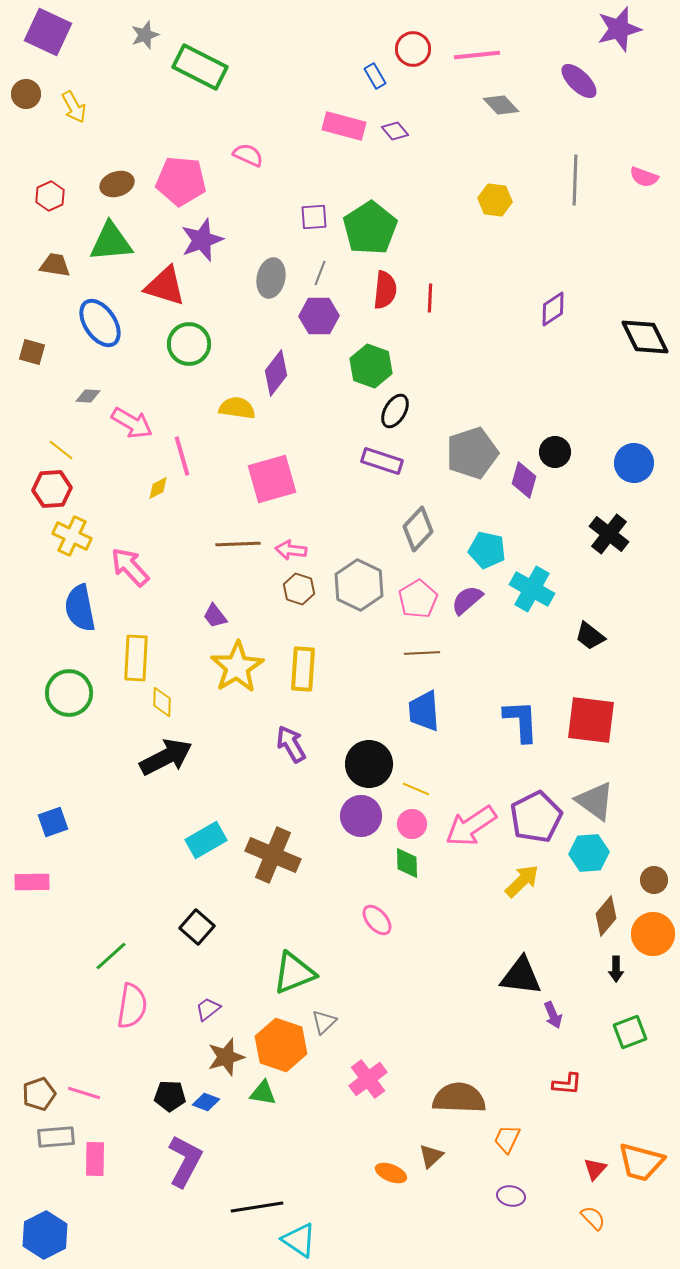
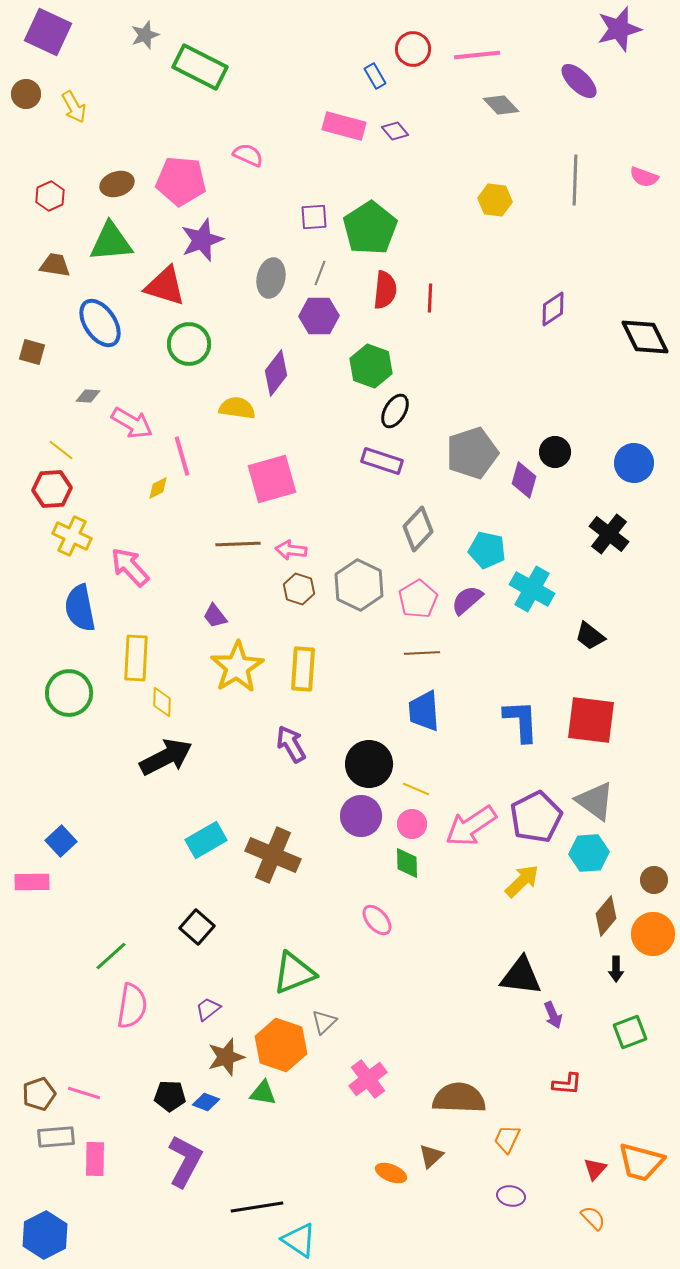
blue square at (53, 822): moved 8 px right, 19 px down; rotated 24 degrees counterclockwise
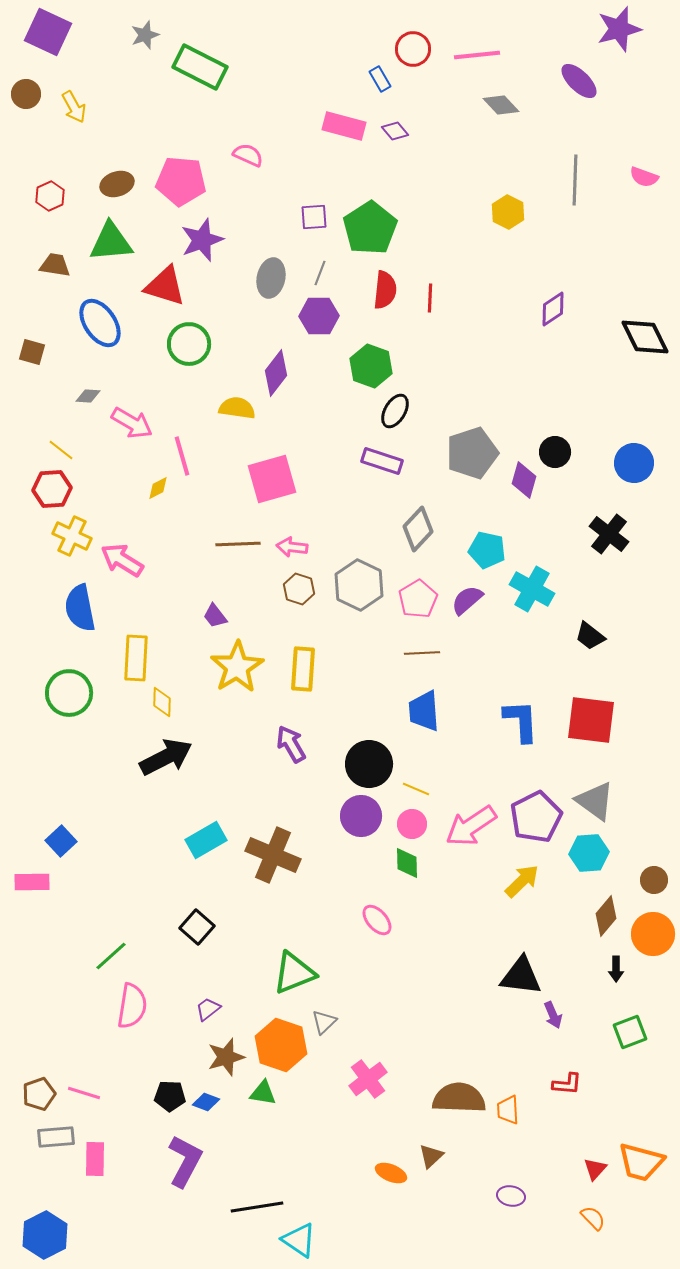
blue rectangle at (375, 76): moved 5 px right, 3 px down
yellow hexagon at (495, 200): moved 13 px right, 12 px down; rotated 20 degrees clockwise
pink arrow at (291, 550): moved 1 px right, 3 px up
pink arrow at (130, 567): moved 8 px left, 7 px up; rotated 15 degrees counterclockwise
orange trapezoid at (507, 1139): moved 1 px right, 29 px up; rotated 28 degrees counterclockwise
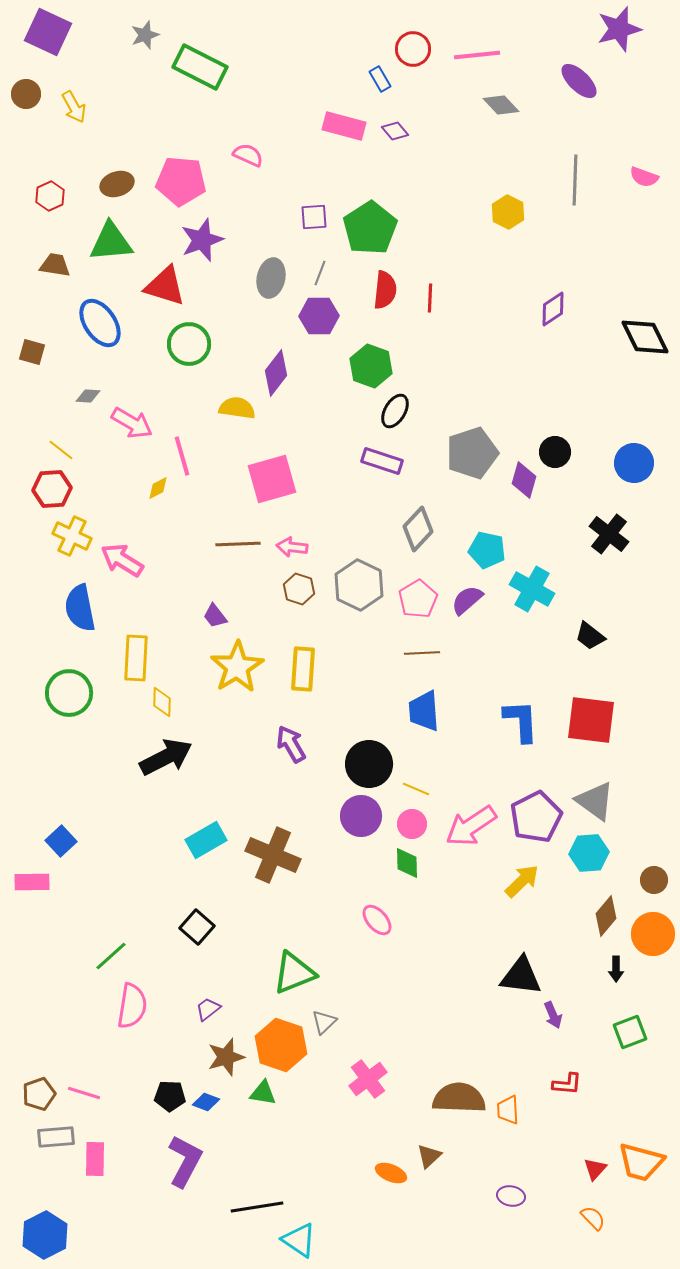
brown triangle at (431, 1156): moved 2 px left
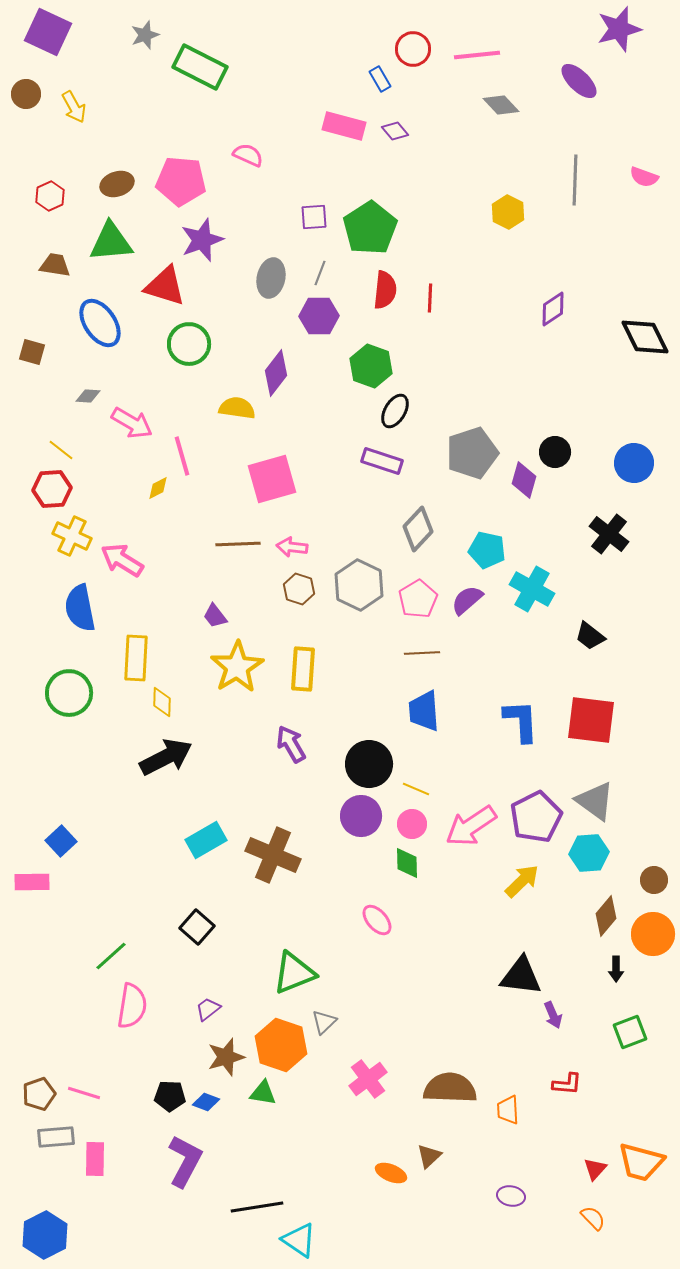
brown semicircle at (459, 1098): moved 9 px left, 10 px up
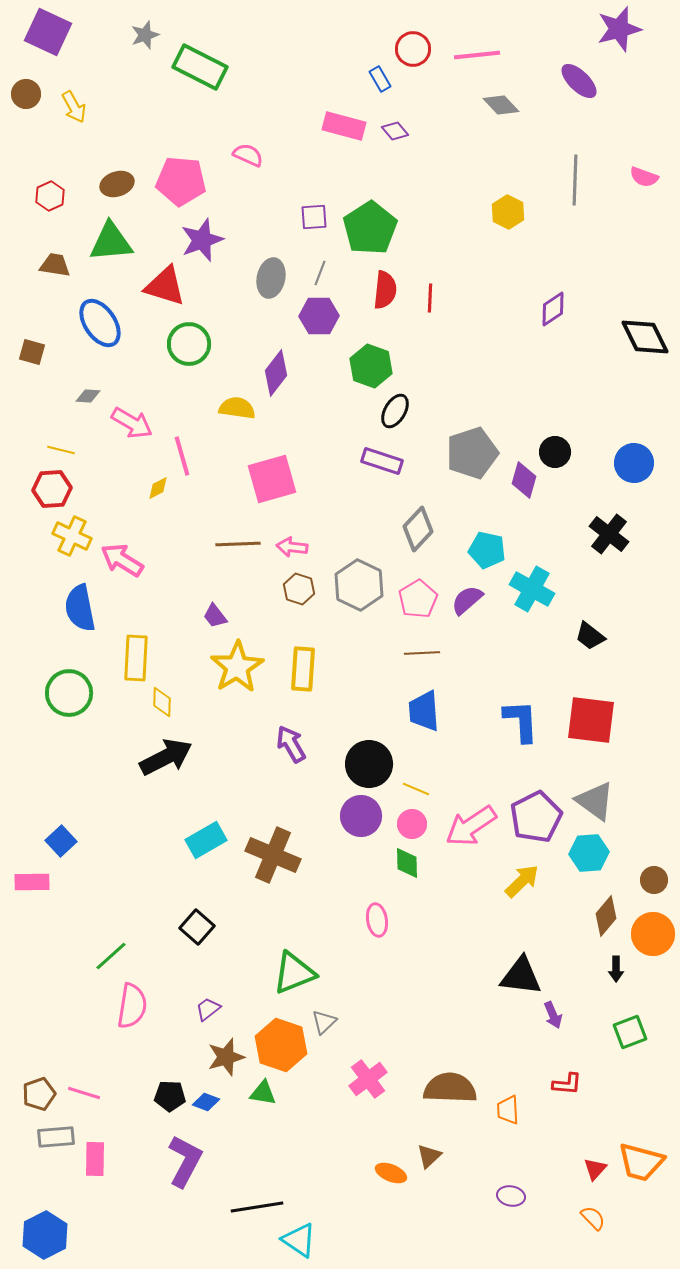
yellow line at (61, 450): rotated 24 degrees counterclockwise
pink ellipse at (377, 920): rotated 32 degrees clockwise
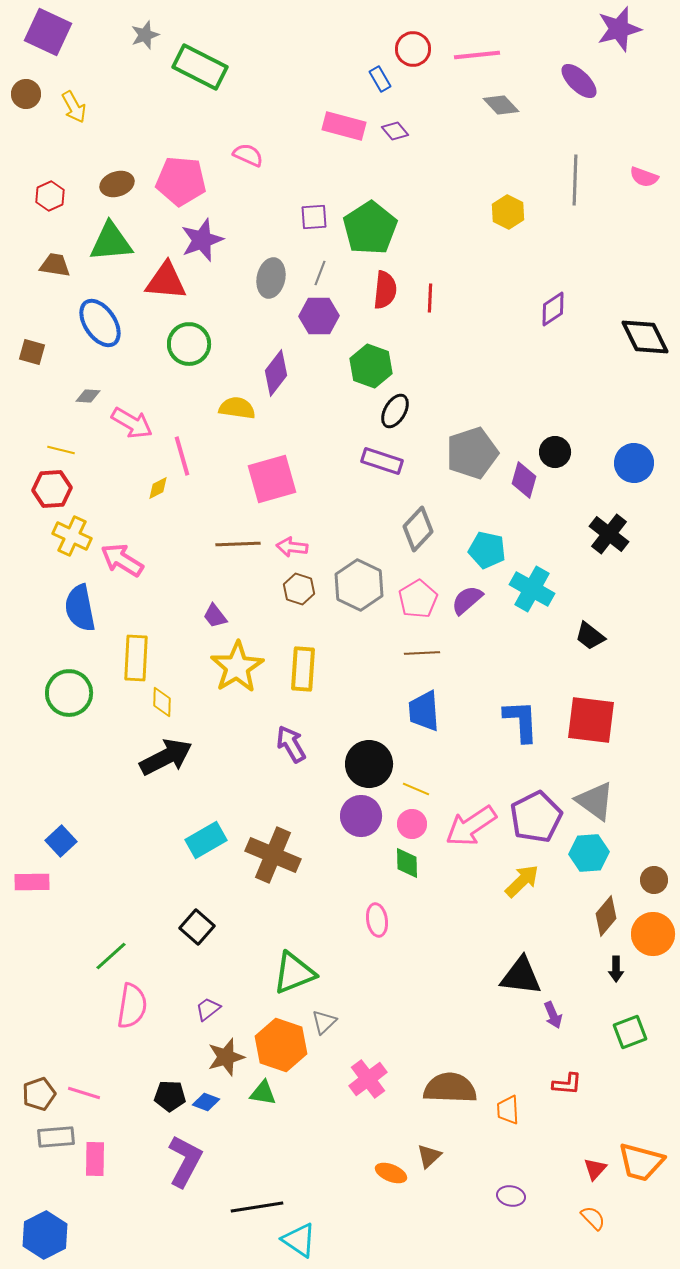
red triangle at (165, 286): moved 1 px right, 5 px up; rotated 12 degrees counterclockwise
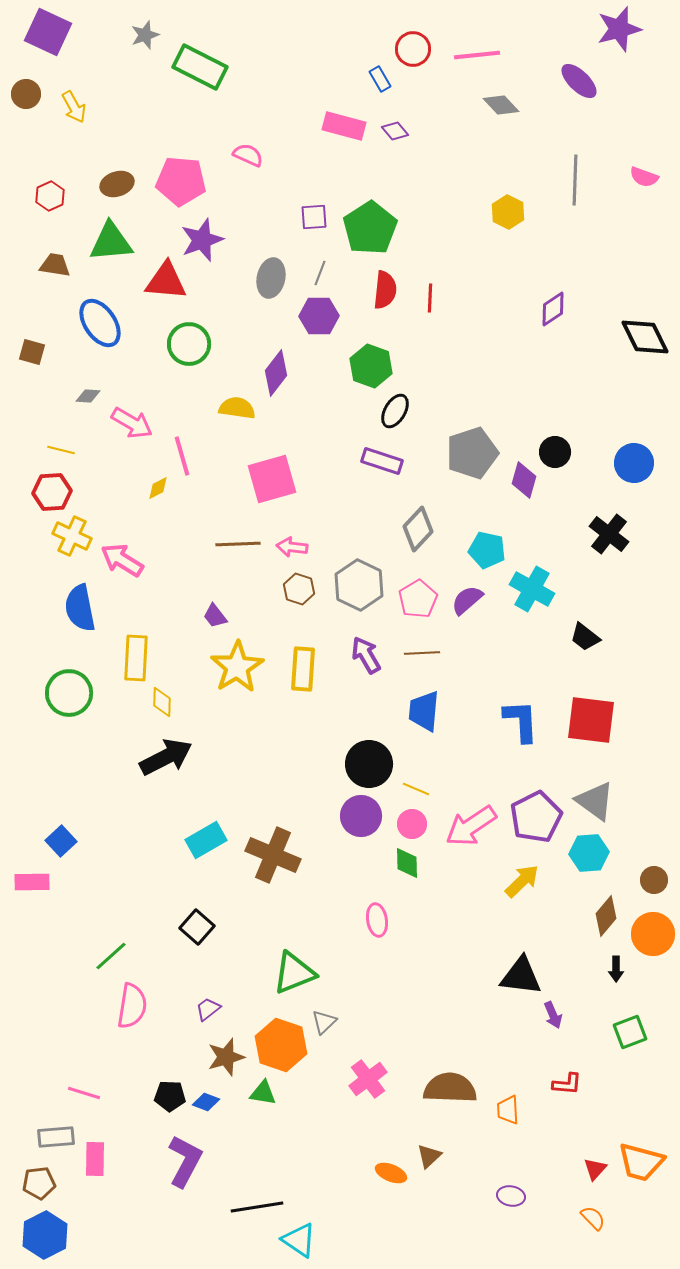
red hexagon at (52, 489): moved 3 px down
black trapezoid at (590, 636): moved 5 px left, 1 px down
blue trapezoid at (424, 711): rotated 9 degrees clockwise
purple arrow at (291, 744): moved 75 px right, 89 px up
brown pentagon at (39, 1094): moved 89 px down; rotated 12 degrees clockwise
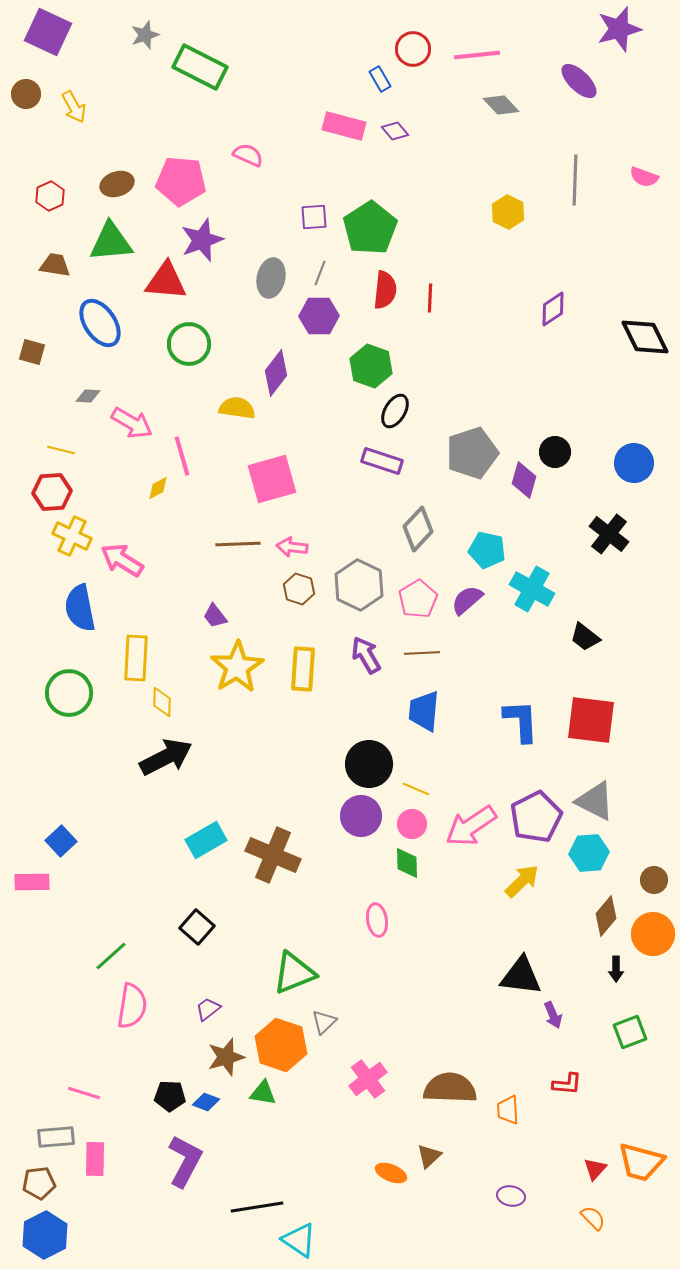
gray triangle at (595, 801): rotated 9 degrees counterclockwise
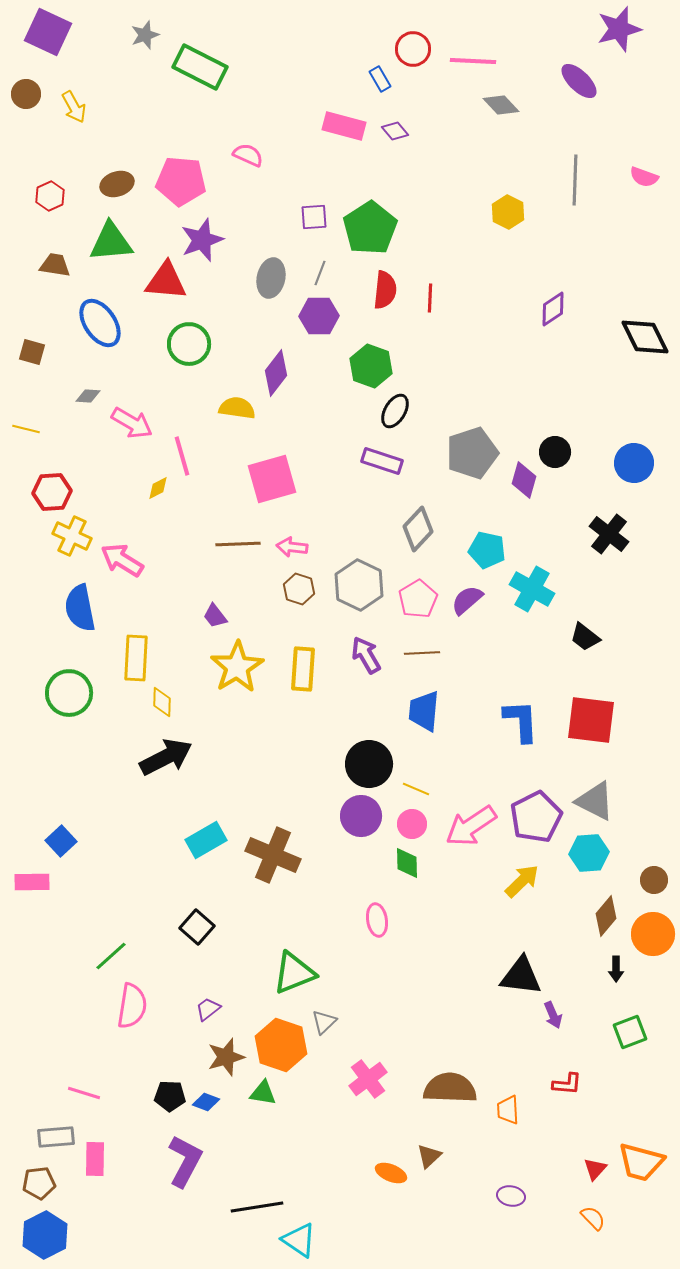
pink line at (477, 55): moved 4 px left, 6 px down; rotated 9 degrees clockwise
yellow line at (61, 450): moved 35 px left, 21 px up
